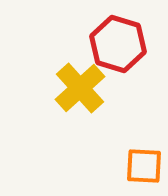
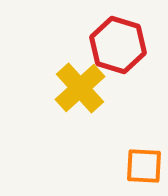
red hexagon: moved 1 px down
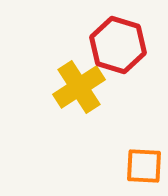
yellow cross: moved 1 px left, 1 px up; rotated 9 degrees clockwise
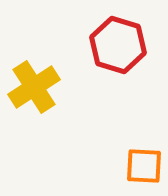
yellow cross: moved 45 px left
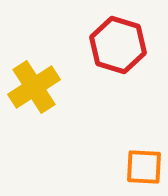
orange square: moved 1 px down
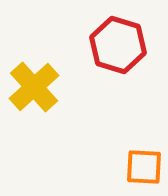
yellow cross: rotated 9 degrees counterclockwise
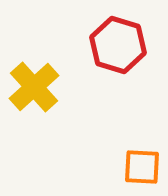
orange square: moved 2 px left
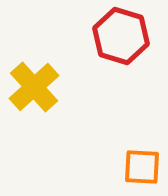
red hexagon: moved 3 px right, 9 px up
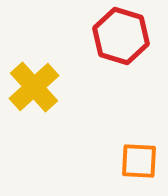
orange square: moved 3 px left, 6 px up
